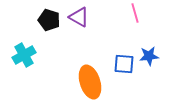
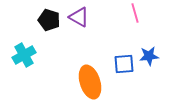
blue square: rotated 10 degrees counterclockwise
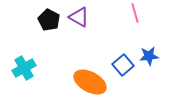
black pentagon: rotated 10 degrees clockwise
cyan cross: moved 13 px down
blue square: moved 1 px left, 1 px down; rotated 35 degrees counterclockwise
orange ellipse: rotated 44 degrees counterclockwise
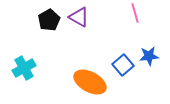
black pentagon: rotated 15 degrees clockwise
